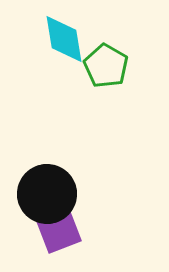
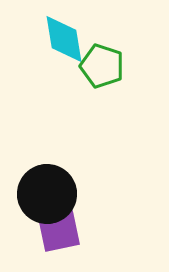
green pentagon: moved 4 px left; rotated 12 degrees counterclockwise
purple square: rotated 9 degrees clockwise
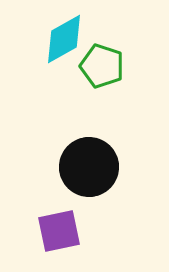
cyan diamond: rotated 70 degrees clockwise
black circle: moved 42 px right, 27 px up
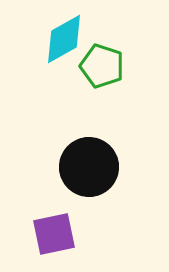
purple square: moved 5 px left, 3 px down
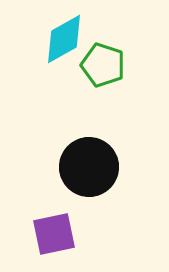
green pentagon: moved 1 px right, 1 px up
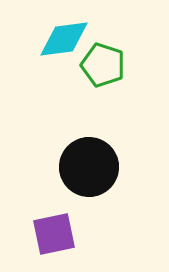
cyan diamond: rotated 22 degrees clockwise
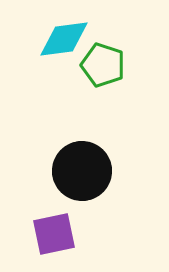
black circle: moved 7 px left, 4 px down
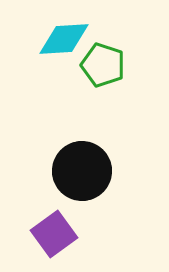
cyan diamond: rotated 4 degrees clockwise
purple square: rotated 24 degrees counterclockwise
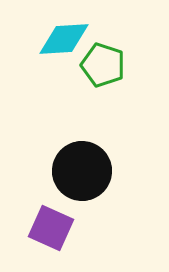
purple square: moved 3 px left, 6 px up; rotated 30 degrees counterclockwise
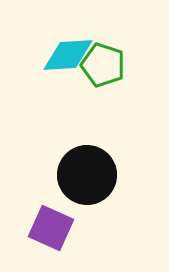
cyan diamond: moved 4 px right, 16 px down
black circle: moved 5 px right, 4 px down
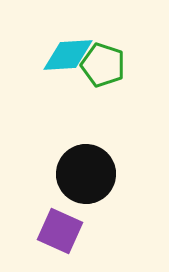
black circle: moved 1 px left, 1 px up
purple square: moved 9 px right, 3 px down
